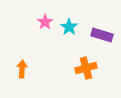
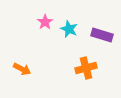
cyan star: moved 2 px down; rotated 12 degrees counterclockwise
orange arrow: rotated 114 degrees clockwise
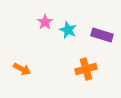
cyan star: moved 1 px left, 1 px down
orange cross: moved 1 px down
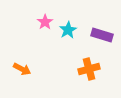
cyan star: rotated 18 degrees clockwise
orange cross: moved 3 px right
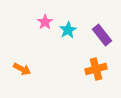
purple rectangle: rotated 35 degrees clockwise
orange cross: moved 7 px right
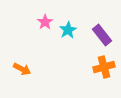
orange cross: moved 8 px right, 2 px up
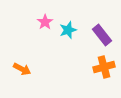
cyan star: rotated 12 degrees clockwise
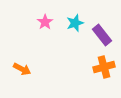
cyan star: moved 7 px right, 7 px up
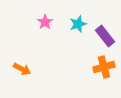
cyan star: moved 3 px right, 1 px down
purple rectangle: moved 3 px right, 1 px down
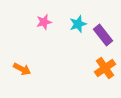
pink star: moved 1 px left; rotated 21 degrees clockwise
purple rectangle: moved 2 px left, 1 px up
orange cross: moved 1 px right, 1 px down; rotated 20 degrees counterclockwise
